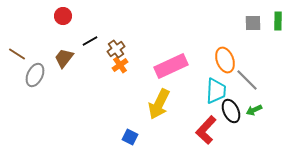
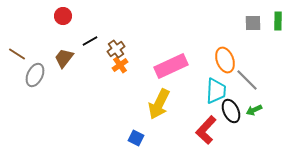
blue square: moved 6 px right, 1 px down
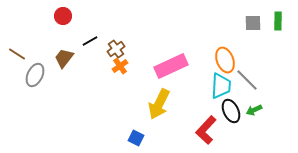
orange cross: moved 1 px down
cyan trapezoid: moved 5 px right, 5 px up
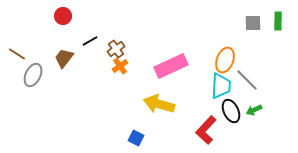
orange ellipse: rotated 40 degrees clockwise
gray ellipse: moved 2 px left
yellow arrow: rotated 80 degrees clockwise
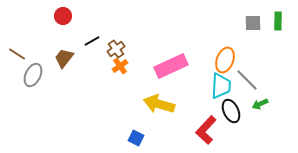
black line: moved 2 px right
green arrow: moved 6 px right, 6 px up
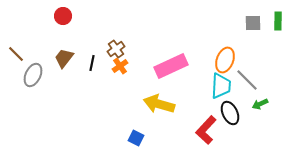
black line: moved 22 px down; rotated 49 degrees counterclockwise
brown line: moved 1 px left; rotated 12 degrees clockwise
black ellipse: moved 1 px left, 2 px down
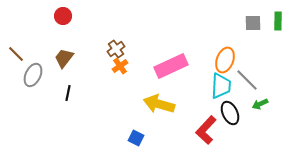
black line: moved 24 px left, 30 px down
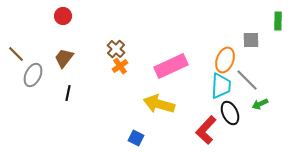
gray square: moved 2 px left, 17 px down
brown cross: rotated 12 degrees counterclockwise
